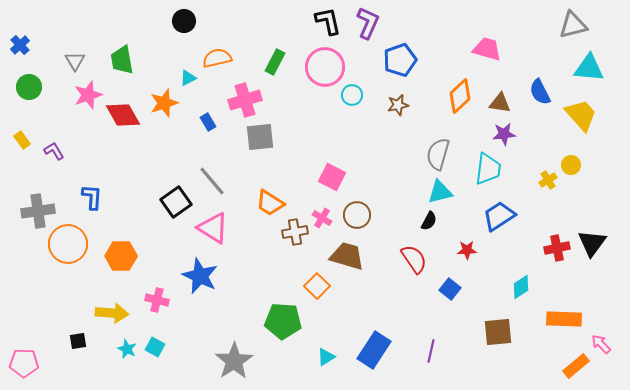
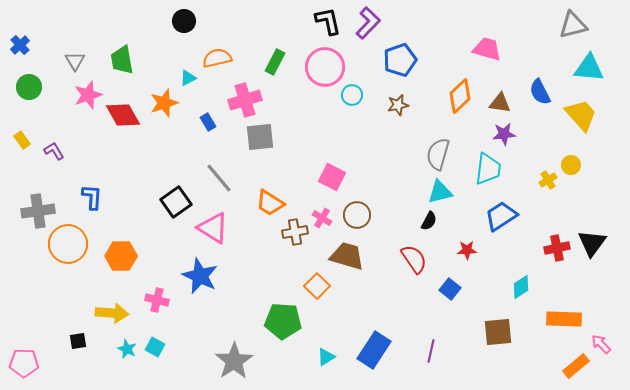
purple L-shape at (368, 23): rotated 20 degrees clockwise
gray line at (212, 181): moved 7 px right, 3 px up
blue trapezoid at (499, 216): moved 2 px right
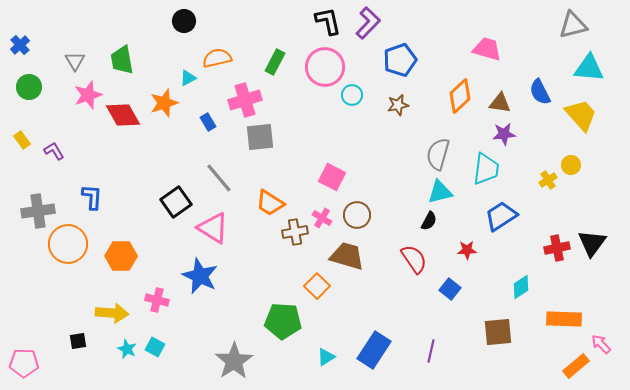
cyan trapezoid at (488, 169): moved 2 px left
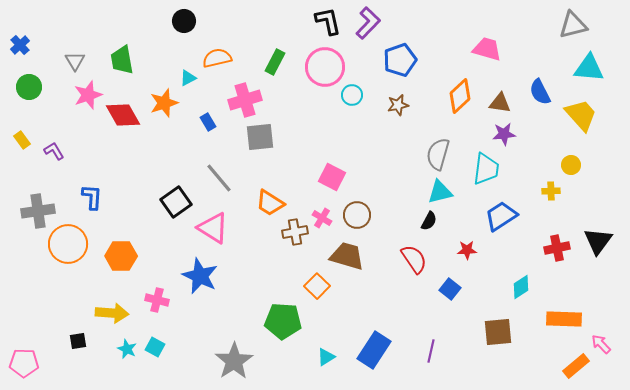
yellow cross at (548, 180): moved 3 px right, 11 px down; rotated 30 degrees clockwise
black triangle at (592, 243): moved 6 px right, 2 px up
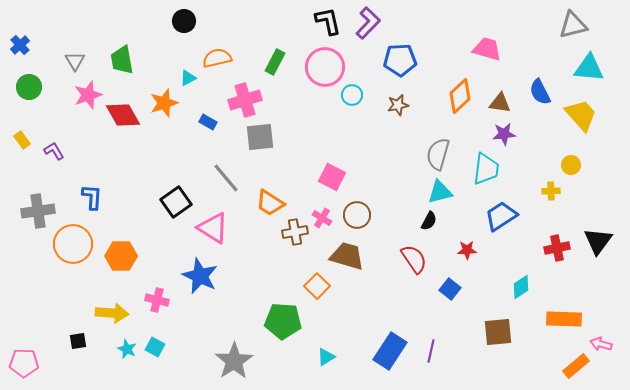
blue pentagon at (400, 60): rotated 16 degrees clockwise
blue rectangle at (208, 122): rotated 30 degrees counterclockwise
gray line at (219, 178): moved 7 px right
orange circle at (68, 244): moved 5 px right
pink arrow at (601, 344): rotated 30 degrees counterclockwise
blue rectangle at (374, 350): moved 16 px right, 1 px down
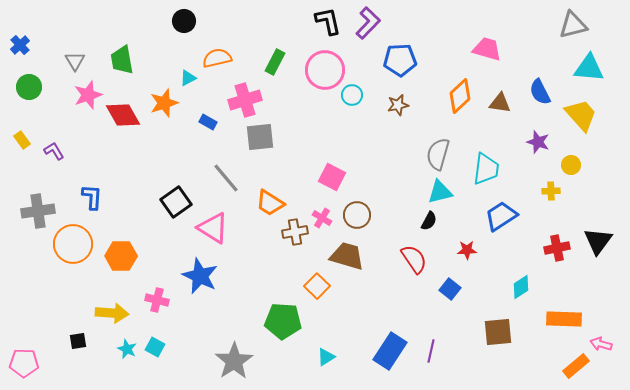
pink circle at (325, 67): moved 3 px down
purple star at (504, 134): moved 34 px right, 8 px down; rotated 25 degrees clockwise
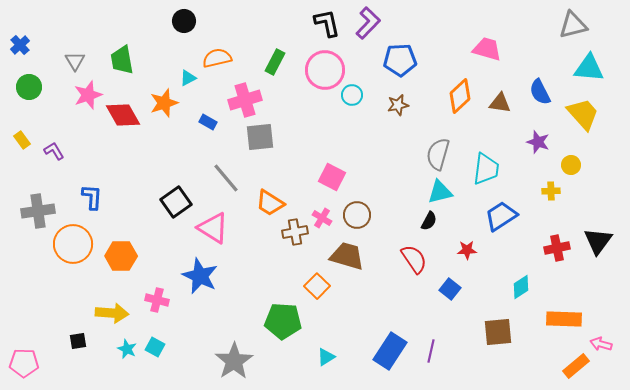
black L-shape at (328, 21): moved 1 px left, 2 px down
yellow trapezoid at (581, 115): moved 2 px right, 1 px up
